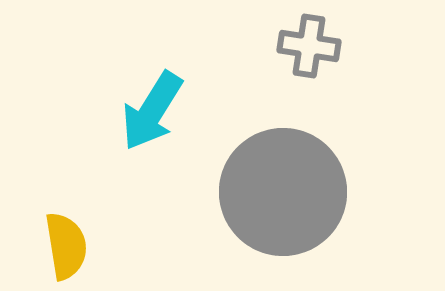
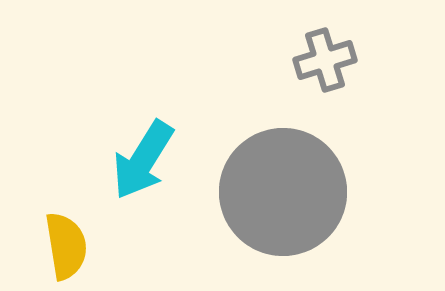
gray cross: moved 16 px right, 14 px down; rotated 26 degrees counterclockwise
cyan arrow: moved 9 px left, 49 px down
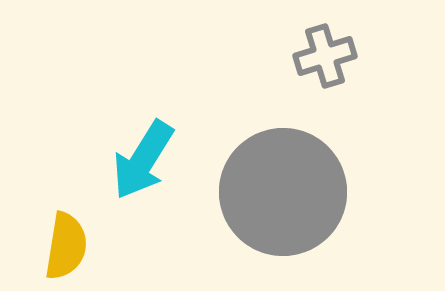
gray cross: moved 4 px up
yellow semicircle: rotated 18 degrees clockwise
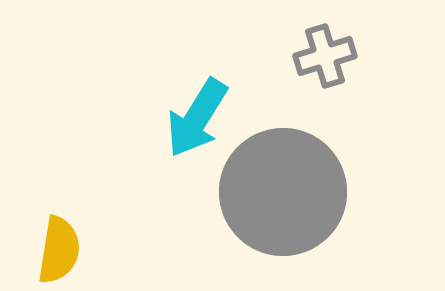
cyan arrow: moved 54 px right, 42 px up
yellow semicircle: moved 7 px left, 4 px down
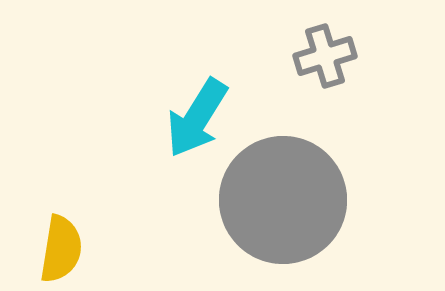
gray circle: moved 8 px down
yellow semicircle: moved 2 px right, 1 px up
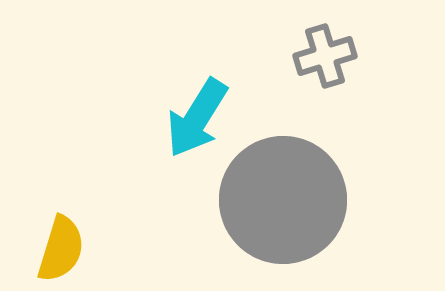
yellow semicircle: rotated 8 degrees clockwise
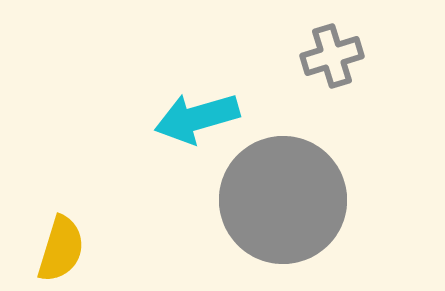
gray cross: moved 7 px right
cyan arrow: rotated 42 degrees clockwise
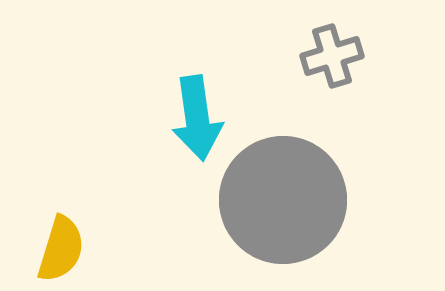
cyan arrow: rotated 82 degrees counterclockwise
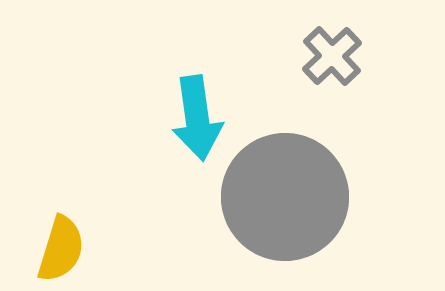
gray cross: rotated 26 degrees counterclockwise
gray circle: moved 2 px right, 3 px up
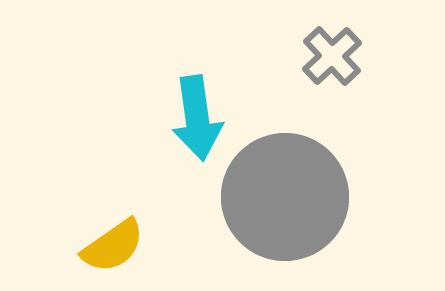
yellow semicircle: moved 52 px right, 3 px up; rotated 38 degrees clockwise
